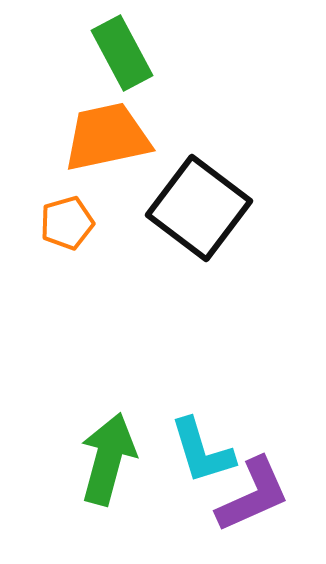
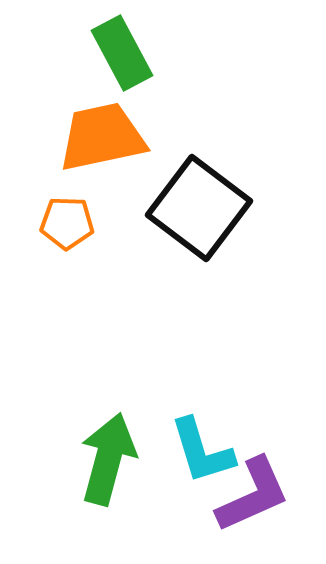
orange trapezoid: moved 5 px left
orange pentagon: rotated 18 degrees clockwise
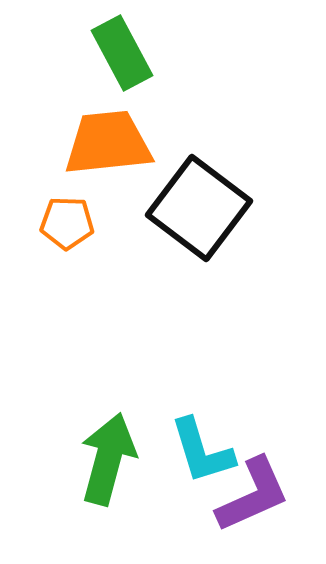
orange trapezoid: moved 6 px right, 6 px down; rotated 6 degrees clockwise
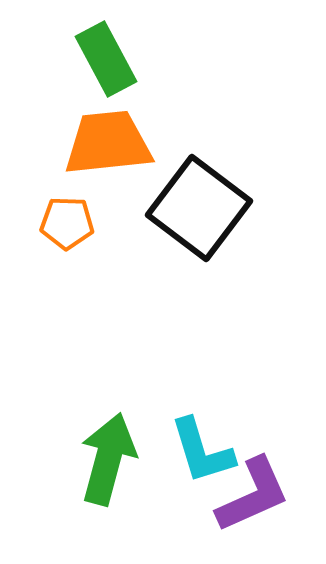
green rectangle: moved 16 px left, 6 px down
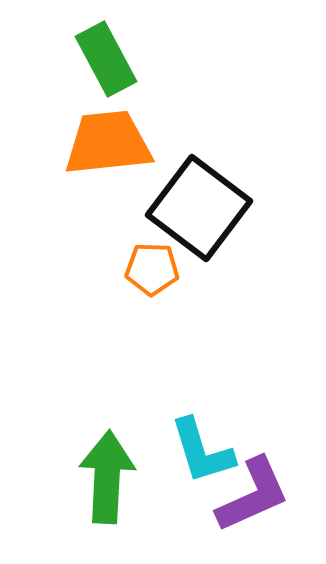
orange pentagon: moved 85 px right, 46 px down
green arrow: moved 1 px left, 18 px down; rotated 12 degrees counterclockwise
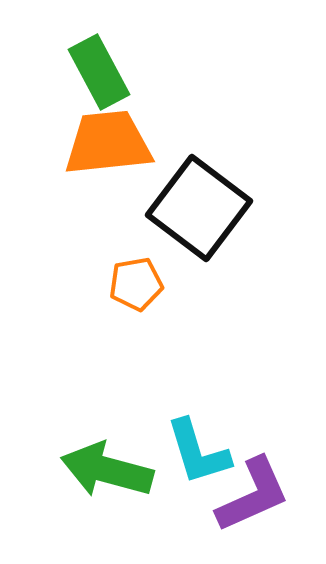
green rectangle: moved 7 px left, 13 px down
orange pentagon: moved 16 px left, 15 px down; rotated 12 degrees counterclockwise
cyan L-shape: moved 4 px left, 1 px down
green arrow: moved 7 px up; rotated 78 degrees counterclockwise
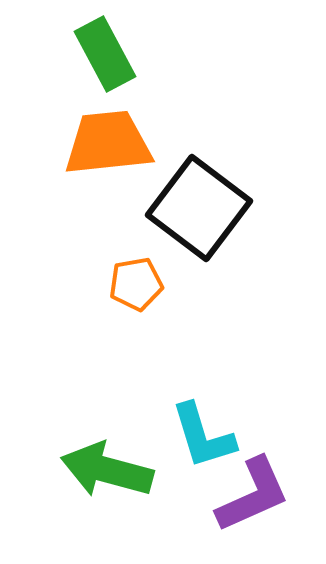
green rectangle: moved 6 px right, 18 px up
cyan L-shape: moved 5 px right, 16 px up
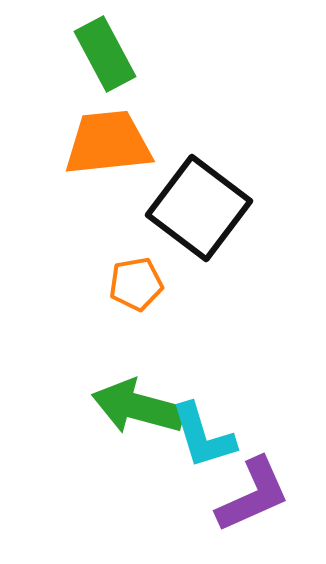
green arrow: moved 31 px right, 63 px up
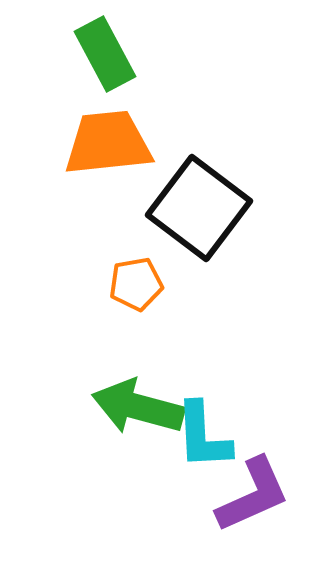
cyan L-shape: rotated 14 degrees clockwise
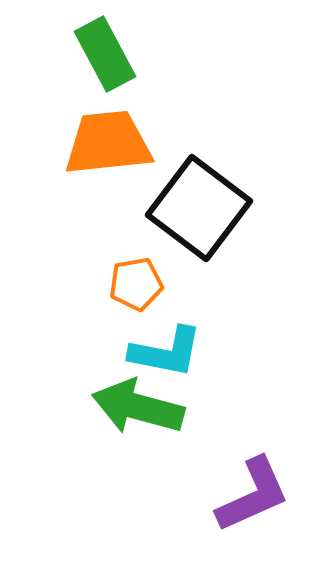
cyan L-shape: moved 37 px left, 84 px up; rotated 76 degrees counterclockwise
